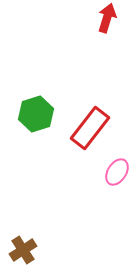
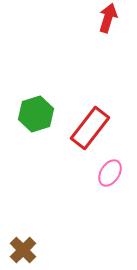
red arrow: moved 1 px right
pink ellipse: moved 7 px left, 1 px down
brown cross: rotated 12 degrees counterclockwise
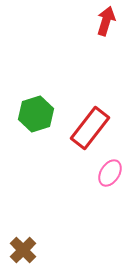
red arrow: moved 2 px left, 3 px down
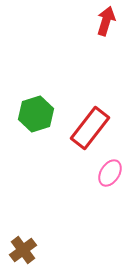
brown cross: rotated 8 degrees clockwise
